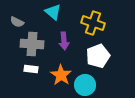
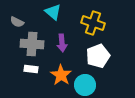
purple arrow: moved 2 px left, 2 px down
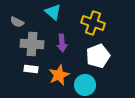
orange star: moved 2 px left; rotated 15 degrees clockwise
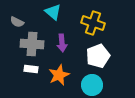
cyan circle: moved 7 px right
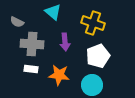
purple arrow: moved 3 px right, 1 px up
orange star: rotated 30 degrees clockwise
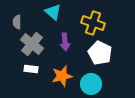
gray semicircle: rotated 64 degrees clockwise
gray cross: rotated 35 degrees clockwise
white pentagon: moved 2 px right, 3 px up; rotated 25 degrees counterclockwise
orange star: moved 3 px right, 1 px down; rotated 20 degrees counterclockwise
cyan circle: moved 1 px left, 1 px up
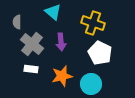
purple arrow: moved 4 px left
